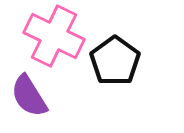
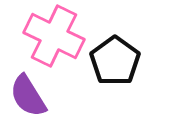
purple semicircle: moved 1 px left
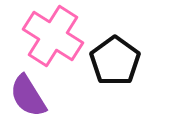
pink cross: moved 1 px left; rotated 6 degrees clockwise
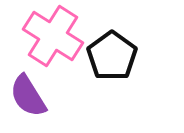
black pentagon: moved 3 px left, 5 px up
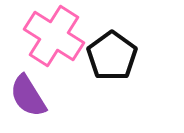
pink cross: moved 1 px right
